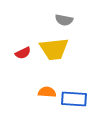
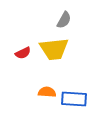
gray semicircle: rotated 72 degrees counterclockwise
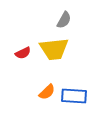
orange semicircle: rotated 132 degrees clockwise
blue rectangle: moved 3 px up
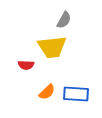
yellow trapezoid: moved 2 px left, 2 px up
red semicircle: moved 3 px right, 12 px down; rotated 28 degrees clockwise
blue rectangle: moved 2 px right, 2 px up
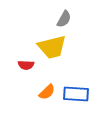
gray semicircle: moved 1 px up
yellow trapezoid: rotated 8 degrees counterclockwise
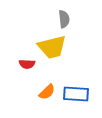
gray semicircle: rotated 36 degrees counterclockwise
red semicircle: moved 1 px right, 1 px up
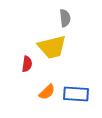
gray semicircle: moved 1 px right, 1 px up
red semicircle: rotated 84 degrees counterclockwise
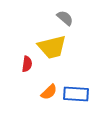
gray semicircle: rotated 42 degrees counterclockwise
orange semicircle: moved 2 px right
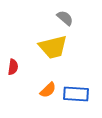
yellow trapezoid: moved 1 px right
red semicircle: moved 14 px left, 3 px down
orange semicircle: moved 1 px left, 2 px up
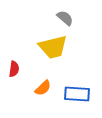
red semicircle: moved 1 px right, 2 px down
orange semicircle: moved 5 px left, 2 px up
blue rectangle: moved 1 px right
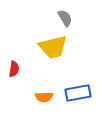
gray semicircle: rotated 18 degrees clockwise
orange semicircle: moved 1 px right, 9 px down; rotated 42 degrees clockwise
blue rectangle: moved 1 px right, 1 px up; rotated 15 degrees counterclockwise
